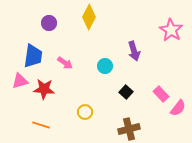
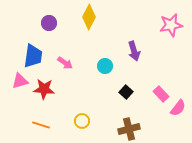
pink star: moved 5 px up; rotated 30 degrees clockwise
yellow circle: moved 3 px left, 9 px down
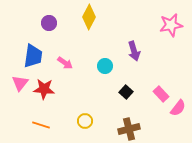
pink triangle: moved 2 px down; rotated 36 degrees counterclockwise
yellow circle: moved 3 px right
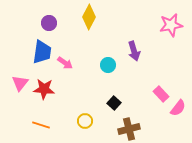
blue trapezoid: moved 9 px right, 4 px up
cyan circle: moved 3 px right, 1 px up
black square: moved 12 px left, 11 px down
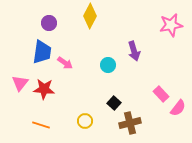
yellow diamond: moved 1 px right, 1 px up
brown cross: moved 1 px right, 6 px up
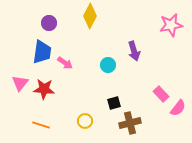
black square: rotated 32 degrees clockwise
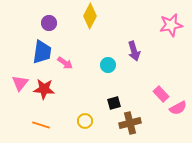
pink semicircle: rotated 24 degrees clockwise
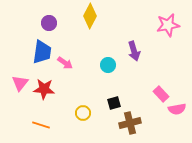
pink star: moved 3 px left
pink semicircle: moved 1 px left, 1 px down; rotated 18 degrees clockwise
yellow circle: moved 2 px left, 8 px up
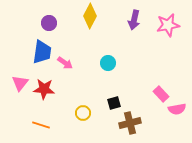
purple arrow: moved 31 px up; rotated 30 degrees clockwise
cyan circle: moved 2 px up
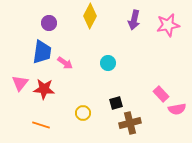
black square: moved 2 px right
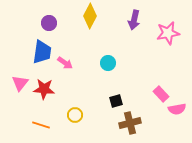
pink star: moved 8 px down
black square: moved 2 px up
yellow circle: moved 8 px left, 2 px down
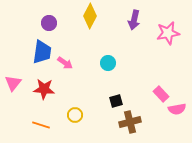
pink triangle: moved 7 px left
brown cross: moved 1 px up
